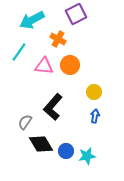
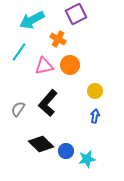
pink triangle: rotated 18 degrees counterclockwise
yellow circle: moved 1 px right, 1 px up
black L-shape: moved 5 px left, 4 px up
gray semicircle: moved 7 px left, 13 px up
black diamond: rotated 15 degrees counterclockwise
cyan star: moved 3 px down
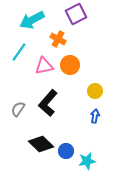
cyan star: moved 2 px down
